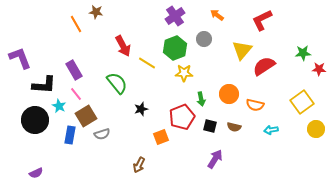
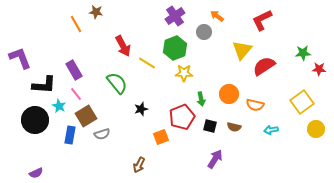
orange arrow: moved 1 px down
gray circle: moved 7 px up
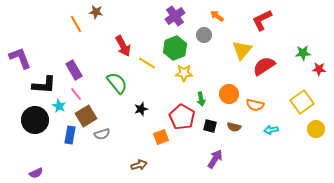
gray circle: moved 3 px down
red pentagon: rotated 20 degrees counterclockwise
brown arrow: rotated 133 degrees counterclockwise
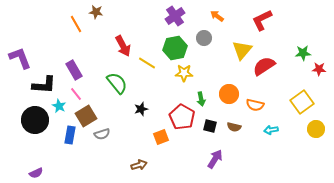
gray circle: moved 3 px down
green hexagon: rotated 10 degrees clockwise
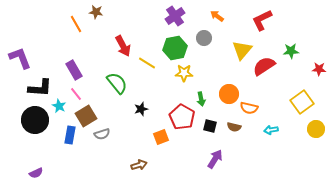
green star: moved 12 px left, 2 px up
black L-shape: moved 4 px left, 3 px down
orange semicircle: moved 6 px left, 3 px down
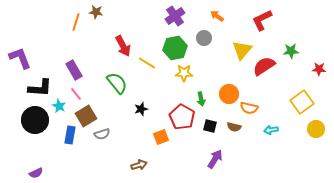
orange line: moved 2 px up; rotated 48 degrees clockwise
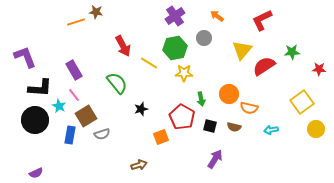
orange line: rotated 54 degrees clockwise
green star: moved 1 px right, 1 px down
purple L-shape: moved 5 px right, 1 px up
yellow line: moved 2 px right
pink line: moved 2 px left, 1 px down
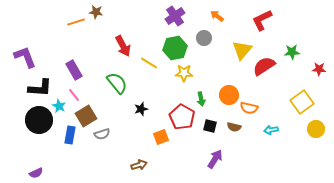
orange circle: moved 1 px down
black circle: moved 4 px right
